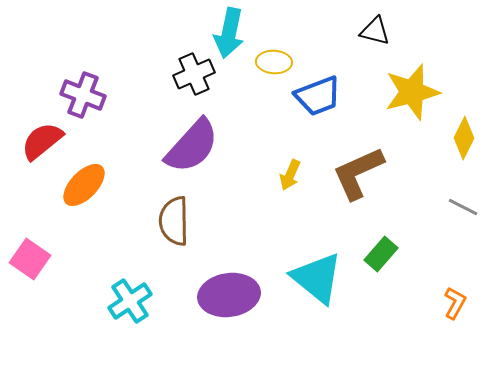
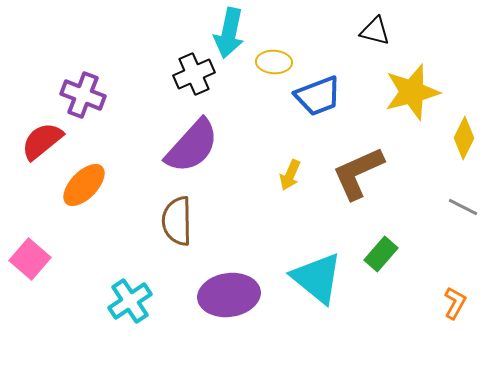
brown semicircle: moved 3 px right
pink square: rotated 6 degrees clockwise
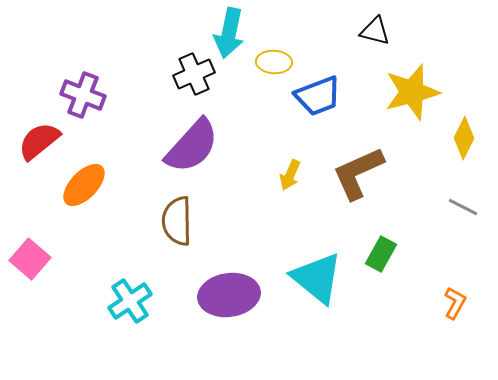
red semicircle: moved 3 px left
green rectangle: rotated 12 degrees counterclockwise
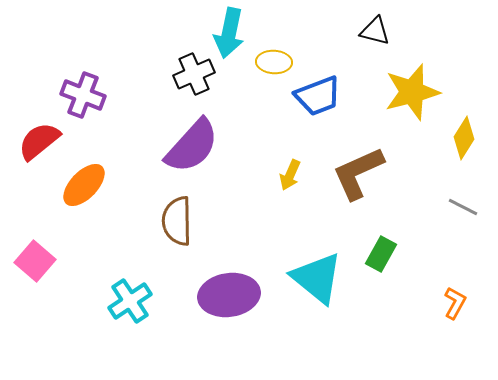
yellow diamond: rotated 6 degrees clockwise
pink square: moved 5 px right, 2 px down
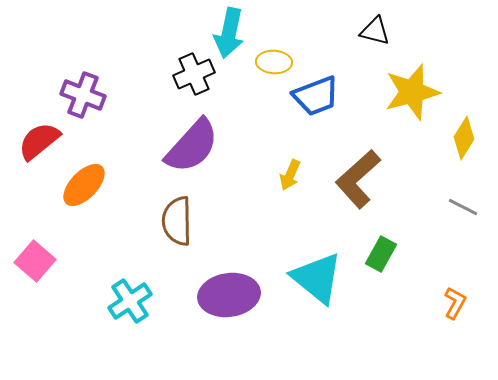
blue trapezoid: moved 2 px left
brown L-shape: moved 6 px down; rotated 18 degrees counterclockwise
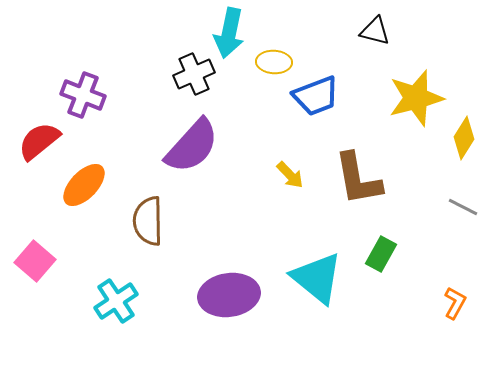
yellow star: moved 4 px right, 6 px down
yellow arrow: rotated 68 degrees counterclockwise
brown L-shape: rotated 58 degrees counterclockwise
brown semicircle: moved 29 px left
cyan cross: moved 14 px left
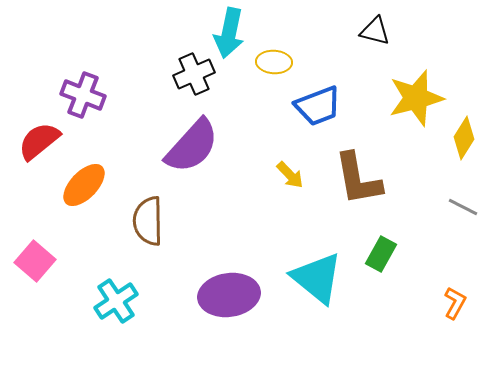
blue trapezoid: moved 2 px right, 10 px down
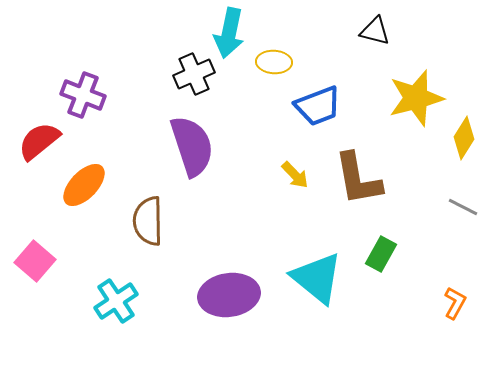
purple semicircle: rotated 60 degrees counterclockwise
yellow arrow: moved 5 px right
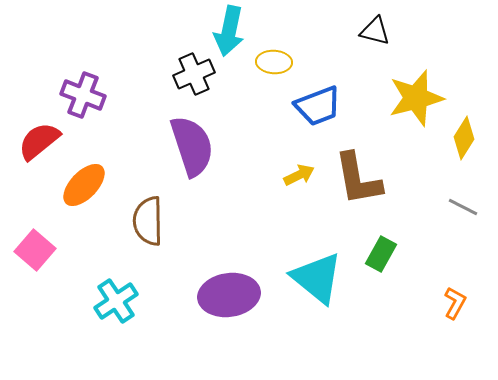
cyan arrow: moved 2 px up
yellow arrow: moved 4 px right; rotated 72 degrees counterclockwise
pink square: moved 11 px up
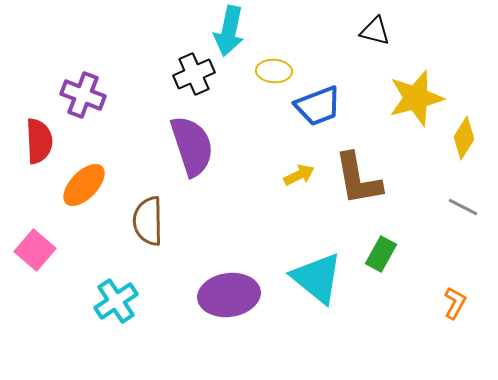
yellow ellipse: moved 9 px down
red semicircle: rotated 126 degrees clockwise
